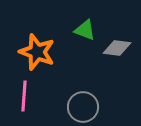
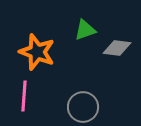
green triangle: rotated 40 degrees counterclockwise
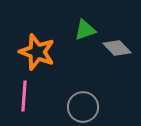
gray diamond: rotated 40 degrees clockwise
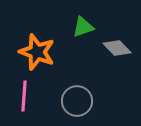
green triangle: moved 2 px left, 3 px up
gray circle: moved 6 px left, 6 px up
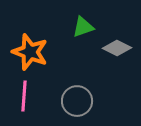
gray diamond: rotated 20 degrees counterclockwise
orange star: moved 7 px left
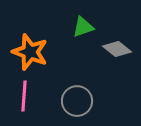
gray diamond: moved 1 px down; rotated 12 degrees clockwise
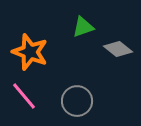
gray diamond: moved 1 px right
pink line: rotated 44 degrees counterclockwise
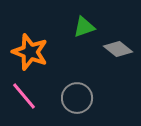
green triangle: moved 1 px right
gray circle: moved 3 px up
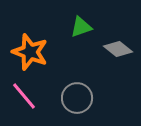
green triangle: moved 3 px left
